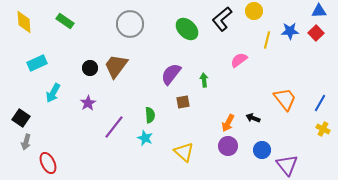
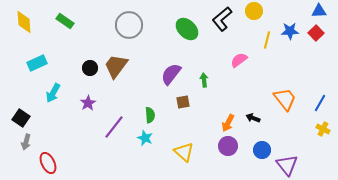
gray circle: moved 1 px left, 1 px down
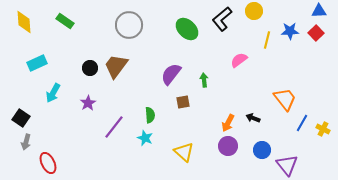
blue line: moved 18 px left, 20 px down
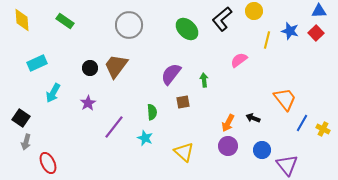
yellow diamond: moved 2 px left, 2 px up
blue star: rotated 18 degrees clockwise
green semicircle: moved 2 px right, 3 px up
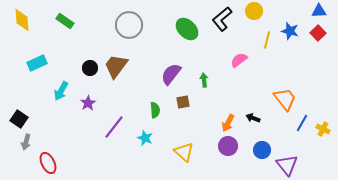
red square: moved 2 px right
cyan arrow: moved 8 px right, 2 px up
green semicircle: moved 3 px right, 2 px up
black square: moved 2 px left, 1 px down
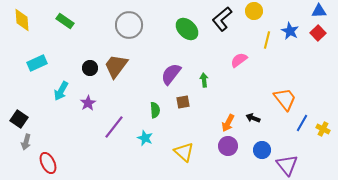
blue star: rotated 12 degrees clockwise
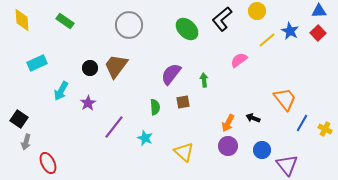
yellow circle: moved 3 px right
yellow line: rotated 36 degrees clockwise
green semicircle: moved 3 px up
yellow cross: moved 2 px right
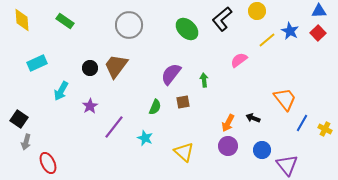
purple star: moved 2 px right, 3 px down
green semicircle: rotated 28 degrees clockwise
